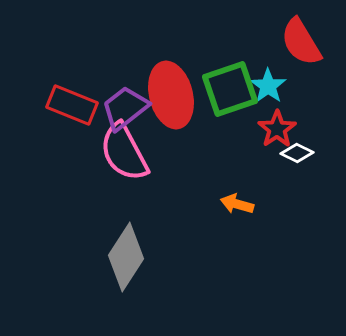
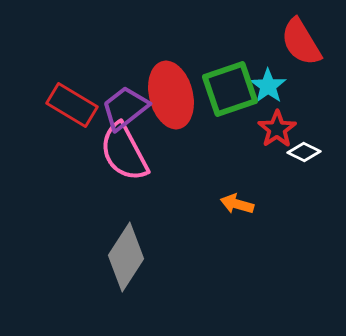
red rectangle: rotated 9 degrees clockwise
white diamond: moved 7 px right, 1 px up
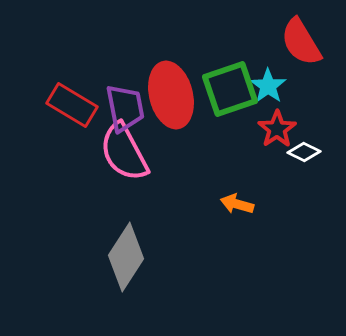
purple trapezoid: rotated 117 degrees clockwise
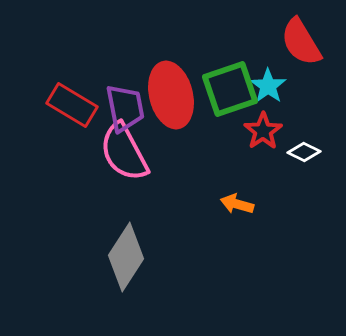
red star: moved 14 px left, 2 px down
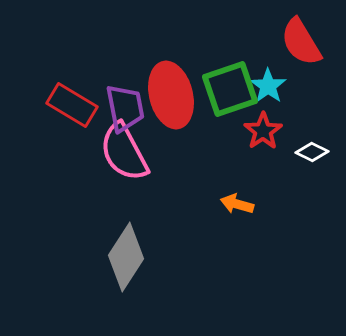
white diamond: moved 8 px right
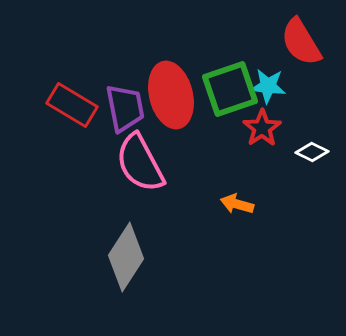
cyan star: rotated 30 degrees counterclockwise
red star: moved 1 px left, 3 px up
pink semicircle: moved 16 px right, 11 px down
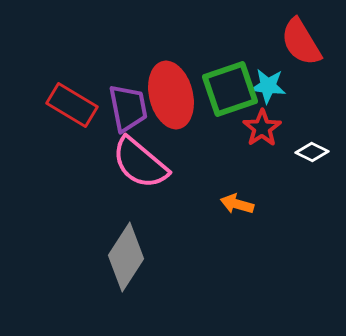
purple trapezoid: moved 3 px right
pink semicircle: rotated 22 degrees counterclockwise
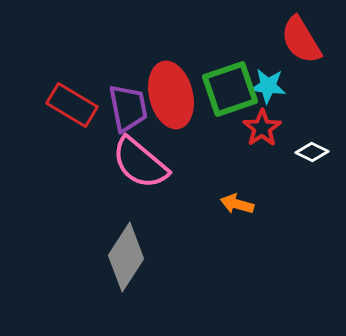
red semicircle: moved 2 px up
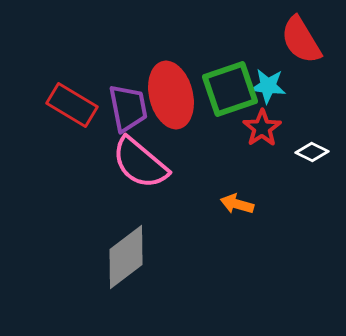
gray diamond: rotated 20 degrees clockwise
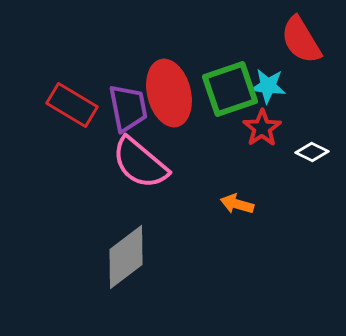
red ellipse: moved 2 px left, 2 px up
